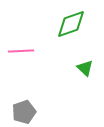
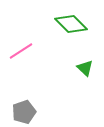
green diamond: rotated 64 degrees clockwise
pink line: rotated 30 degrees counterclockwise
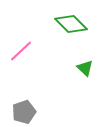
pink line: rotated 10 degrees counterclockwise
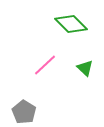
pink line: moved 24 px right, 14 px down
gray pentagon: rotated 20 degrees counterclockwise
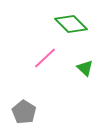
pink line: moved 7 px up
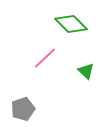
green triangle: moved 1 px right, 3 px down
gray pentagon: moved 1 px left, 3 px up; rotated 20 degrees clockwise
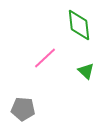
green diamond: moved 8 px right, 1 px down; rotated 40 degrees clockwise
gray pentagon: rotated 25 degrees clockwise
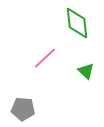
green diamond: moved 2 px left, 2 px up
